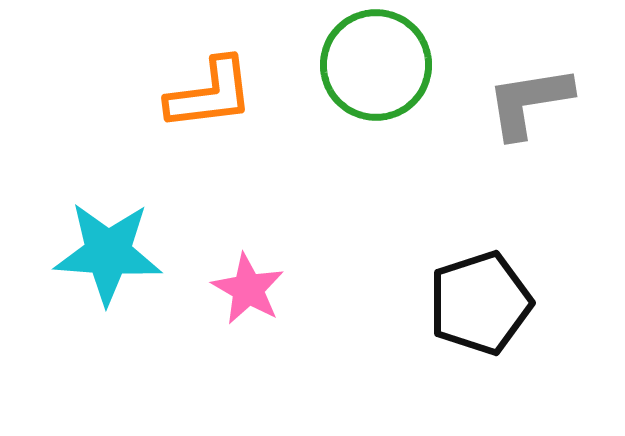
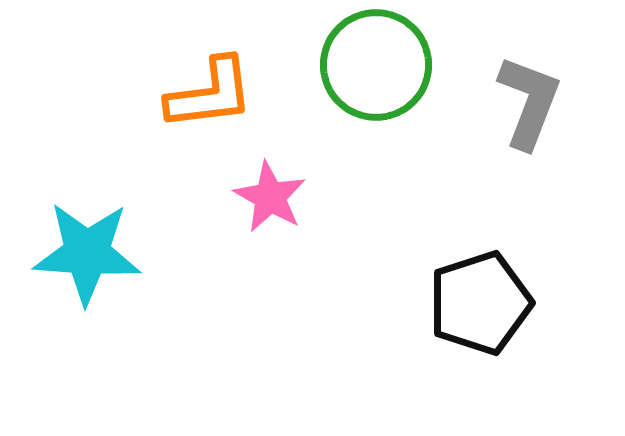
gray L-shape: rotated 120 degrees clockwise
cyan star: moved 21 px left
pink star: moved 22 px right, 92 px up
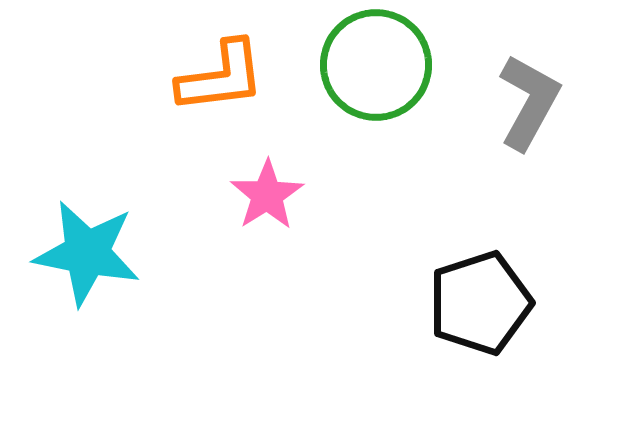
orange L-shape: moved 11 px right, 17 px up
gray L-shape: rotated 8 degrees clockwise
pink star: moved 3 px left, 2 px up; rotated 10 degrees clockwise
cyan star: rotated 7 degrees clockwise
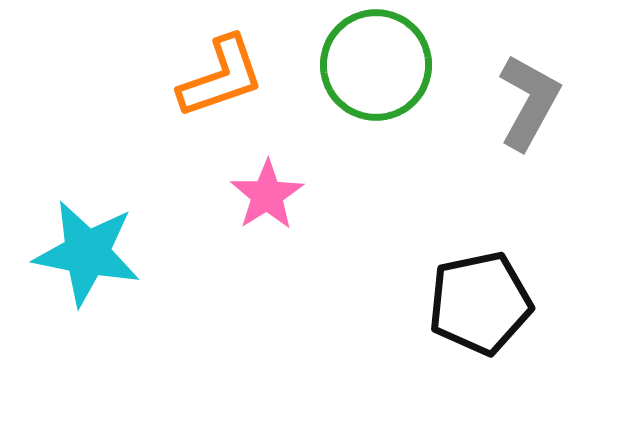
orange L-shape: rotated 12 degrees counterclockwise
black pentagon: rotated 6 degrees clockwise
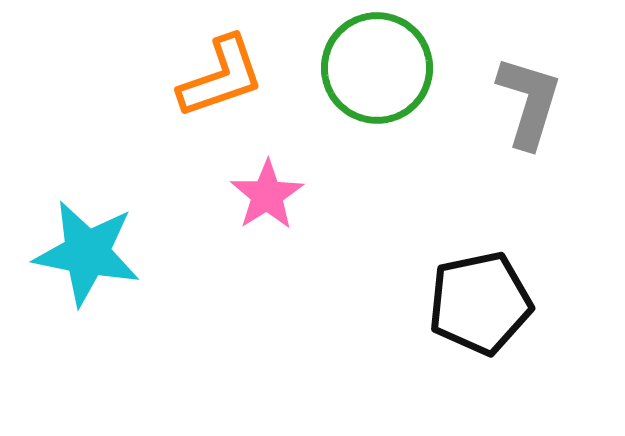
green circle: moved 1 px right, 3 px down
gray L-shape: rotated 12 degrees counterclockwise
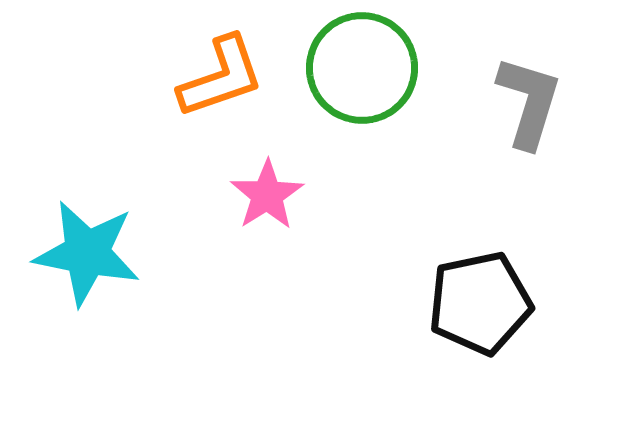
green circle: moved 15 px left
